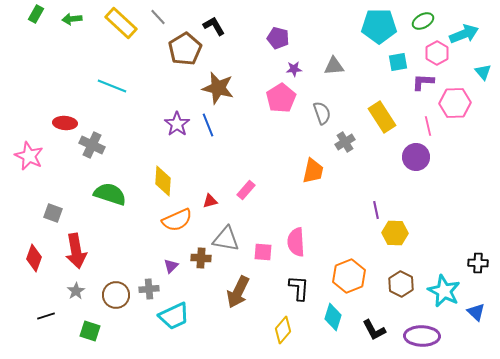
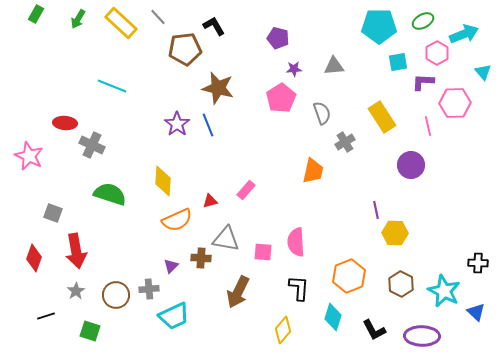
green arrow at (72, 19): moved 6 px right; rotated 54 degrees counterclockwise
brown pentagon at (185, 49): rotated 24 degrees clockwise
purple circle at (416, 157): moved 5 px left, 8 px down
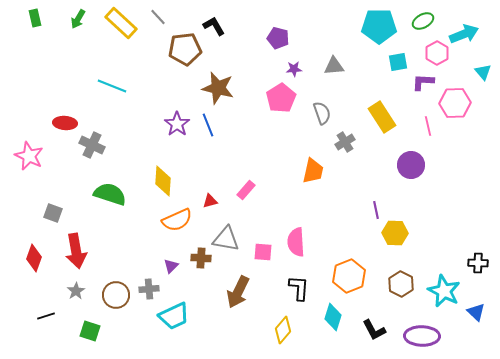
green rectangle at (36, 14): moved 1 px left, 4 px down; rotated 42 degrees counterclockwise
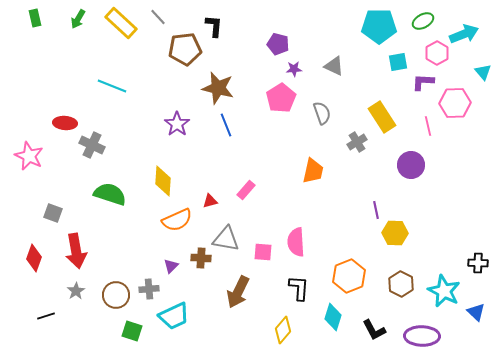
black L-shape at (214, 26): rotated 35 degrees clockwise
purple pentagon at (278, 38): moved 6 px down
gray triangle at (334, 66): rotated 30 degrees clockwise
blue line at (208, 125): moved 18 px right
gray cross at (345, 142): moved 12 px right
green square at (90, 331): moved 42 px right
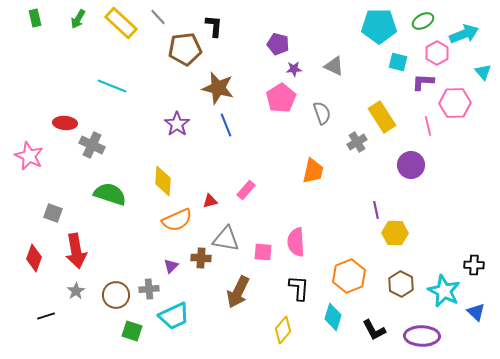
cyan square at (398, 62): rotated 24 degrees clockwise
black cross at (478, 263): moved 4 px left, 2 px down
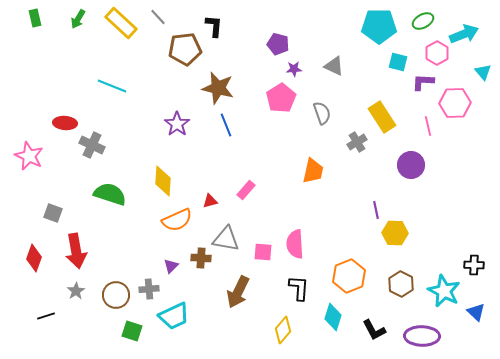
pink semicircle at (296, 242): moved 1 px left, 2 px down
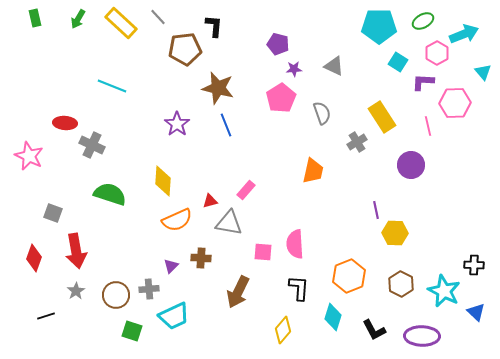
cyan square at (398, 62): rotated 18 degrees clockwise
gray triangle at (226, 239): moved 3 px right, 16 px up
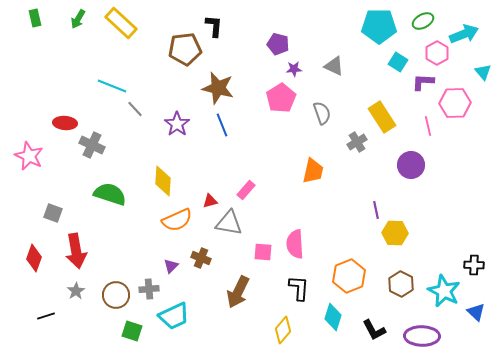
gray line at (158, 17): moved 23 px left, 92 px down
blue line at (226, 125): moved 4 px left
brown cross at (201, 258): rotated 18 degrees clockwise
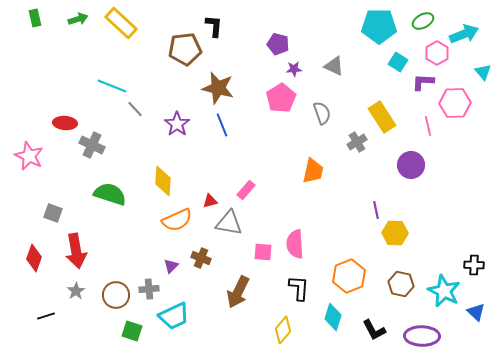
green arrow at (78, 19): rotated 138 degrees counterclockwise
brown hexagon at (401, 284): rotated 15 degrees counterclockwise
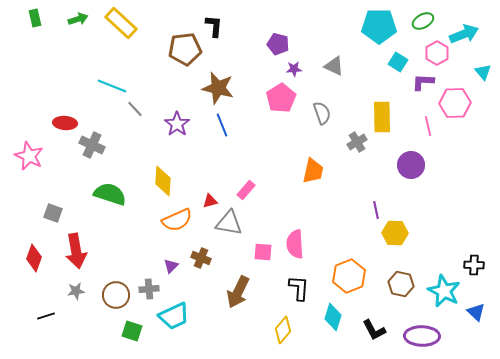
yellow rectangle at (382, 117): rotated 32 degrees clockwise
gray star at (76, 291): rotated 24 degrees clockwise
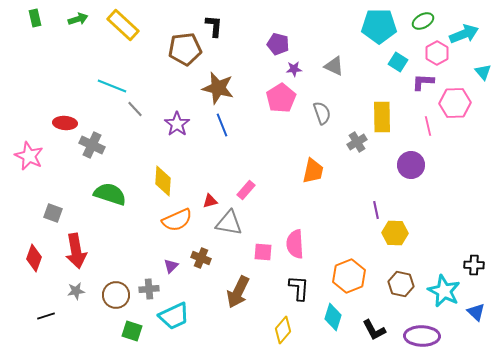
yellow rectangle at (121, 23): moved 2 px right, 2 px down
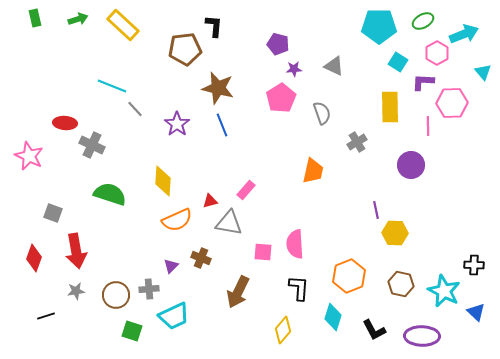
pink hexagon at (455, 103): moved 3 px left
yellow rectangle at (382, 117): moved 8 px right, 10 px up
pink line at (428, 126): rotated 12 degrees clockwise
